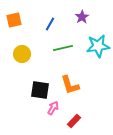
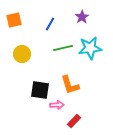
cyan star: moved 8 px left, 2 px down
pink arrow: moved 4 px right, 3 px up; rotated 56 degrees clockwise
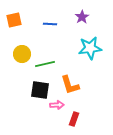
blue line: rotated 64 degrees clockwise
green line: moved 18 px left, 16 px down
red rectangle: moved 2 px up; rotated 24 degrees counterclockwise
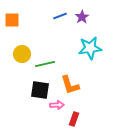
orange square: moved 2 px left; rotated 14 degrees clockwise
blue line: moved 10 px right, 8 px up; rotated 24 degrees counterclockwise
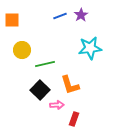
purple star: moved 1 px left, 2 px up
yellow circle: moved 4 px up
black square: rotated 36 degrees clockwise
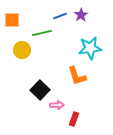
green line: moved 3 px left, 31 px up
orange L-shape: moved 7 px right, 9 px up
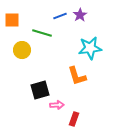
purple star: moved 1 px left
green line: rotated 30 degrees clockwise
black square: rotated 30 degrees clockwise
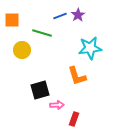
purple star: moved 2 px left
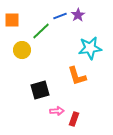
green line: moved 1 px left, 2 px up; rotated 60 degrees counterclockwise
pink arrow: moved 6 px down
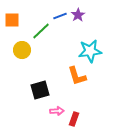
cyan star: moved 3 px down
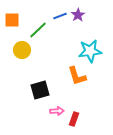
green line: moved 3 px left, 1 px up
